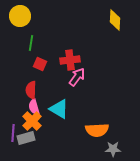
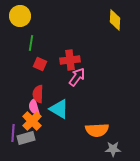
red semicircle: moved 7 px right, 4 px down
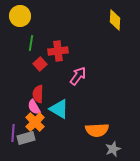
red cross: moved 12 px left, 9 px up
red square: rotated 24 degrees clockwise
pink arrow: moved 1 px right, 1 px up
pink semicircle: rotated 14 degrees counterclockwise
orange cross: moved 3 px right, 1 px down
gray star: rotated 21 degrees counterclockwise
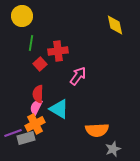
yellow circle: moved 2 px right
yellow diamond: moved 5 px down; rotated 15 degrees counterclockwise
pink semicircle: moved 2 px right; rotated 56 degrees clockwise
orange cross: moved 2 px down; rotated 18 degrees clockwise
purple line: rotated 66 degrees clockwise
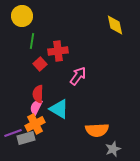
green line: moved 1 px right, 2 px up
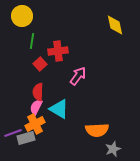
red semicircle: moved 2 px up
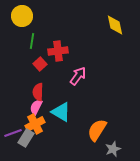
cyan triangle: moved 2 px right, 3 px down
orange semicircle: rotated 125 degrees clockwise
gray rectangle: rotated 42 degrees counterclockwise
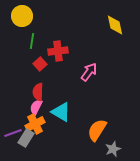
pink arrow: moved 11 px right, 4 px up
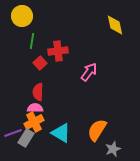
red square: moved 1 px up
pink semicircle: moved 1 px left, 1 px down; rotated 63 degrees clockwise
cyan triangle: moved 21 px down
orange cross: moved 1 px left, 2 px up
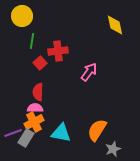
cyan triangle: rotated 20 degrees counterclockwise
